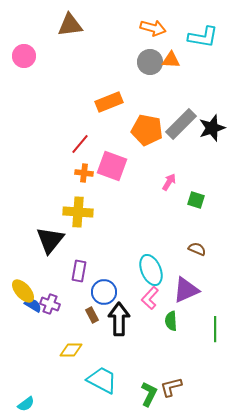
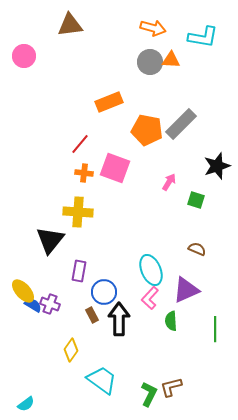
black star: moved 5 px right, 38 px down
pink square: moved 3 px right, 2 px down
yellow diamond: rotated 55 degrees counterclockwise
cyan trapezoid: rotated 8 degrees clockwise
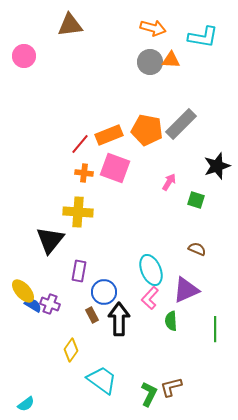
orange rectangle: moved 33 px down
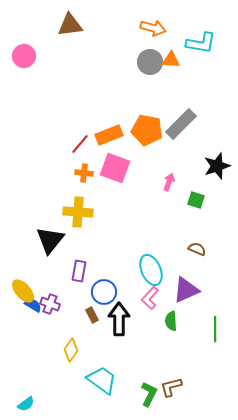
cyan L-shape: moved 2 px left, 6 px down
pink arrow: rotated 12 degrees counterclockwise
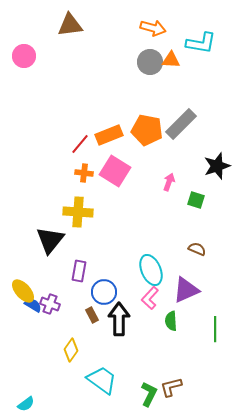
pink square: moved 3 px down; rotated 12 degrees clockwise
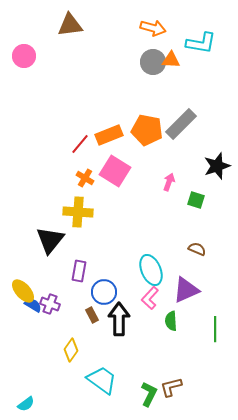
gray circle: moved 3 px right
orange cross: moved 1 px right, 5 px down; rotated 24 degrees clockwise
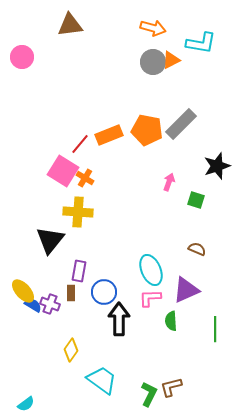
pink circle: moved 2 px left, 1 px down
orange triangle: rotated 30 degrees counterclockwise
pink square: moved 52 px left
pink L-shape: rotated 45 degrees clockwise
brown rectangle: moved 21 px left, 22 px up; rotated 28 degrees clockwise
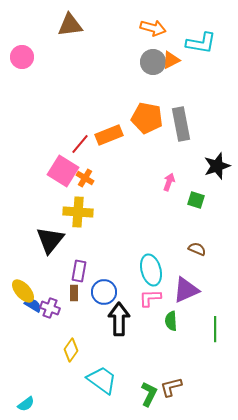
gray rectangle: rotated 56 degrees counterclockwise
orange pentagon: moved 12 px up
cyan ellipse: rotated 8 degrees clockwise
brown rectangle: moved 3 px right
purple cross: moved 4 px down
